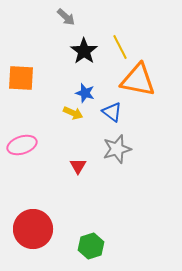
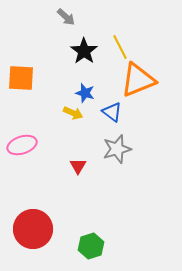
orange triangle: rotated 33 degrees counterclockwise
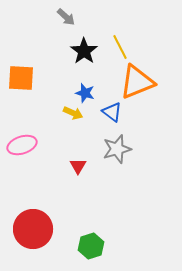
orange triangle: moved 1 px left, 2 px down
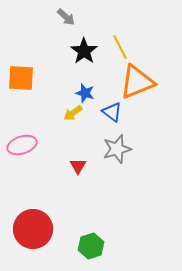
yellow arrow: rotated 120 degrees clockwise
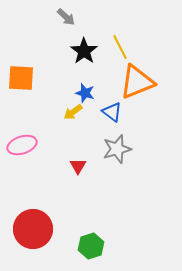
yellow arrow: moved 1 px up
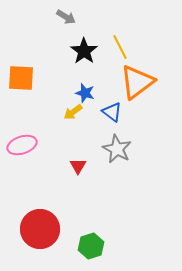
gray arrow: rotated 12 degrees counterclockwise
orange triangle: rotated 15 degrees counterclockwise
gray star: rotated 28 degrees counterclockwise
red circle: moved 7 px right
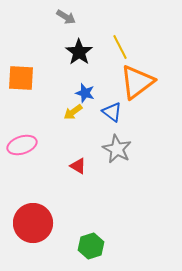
black star: moved 5 px left, 1 px down
red triangle: rotated 30 degrees counterclockwise
red circle: moved 7 px left, 6 px up
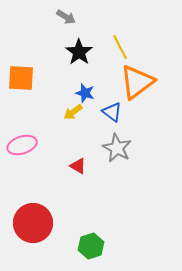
gray star: moved 1 px up
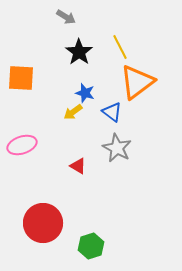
red circle: moved 10 px right
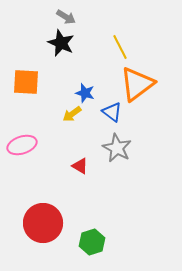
black star: moved 18 px left, 9 px up; rotated 12 degrees counterclockwise
orange square: moved 5 px right, 4 px down
orange triangle: moved 2 px down
yellow arrow: moved 1 px left, 2 px down
red triangle: moved 2 px right
green hexagon: moved 1 px right, 4 px up
